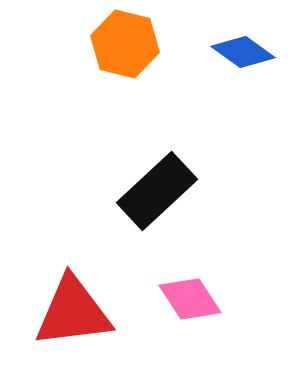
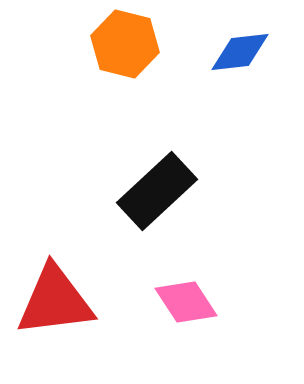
blue diamond: moved 3 px left; rotated 42 degrees counterclockwise
pink diamond: moved 4 px left, 3 px down
red triangle: moved 18 px left, 11 px up
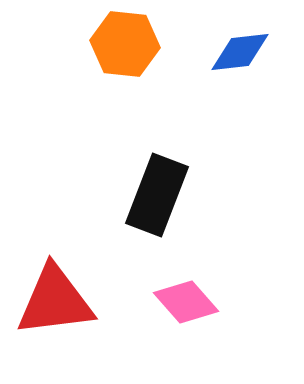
orange hexagon: rotated 8 degrees counterclockwise
black rectangle: moved 4 px down; rotated 26 degrees counterclockwise
pink diamond: rotated 8 degrees counterclockwise
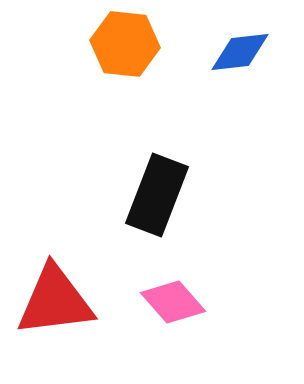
pink diamond: moved 13 px left
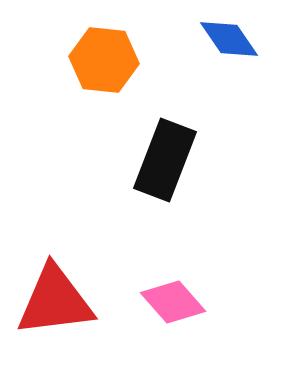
orange hexagon: moved 21 px left, 16 px down
blue diamond: moved 11 px left, 13 px up; rotated 62 degrees clockwise
black rectangle: moved 8 px right, 35 px up
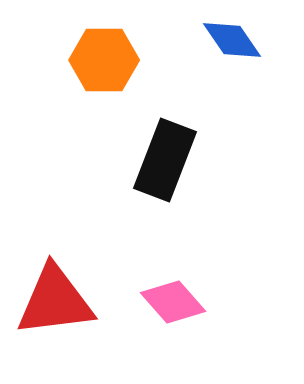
blue diamond: moved 3 px right, 1 px down
orange hexagon: rotated 6 degrees counterclockwise
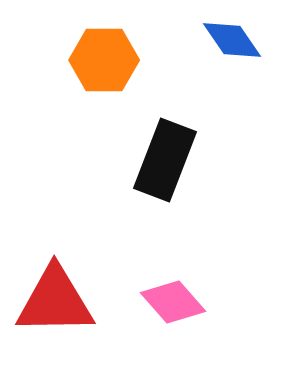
red triangle: rotated 6 degrees clockwise
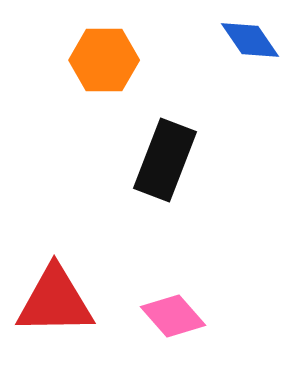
blue diamond: moved 18 px right
pink diamond: moved 14 px down
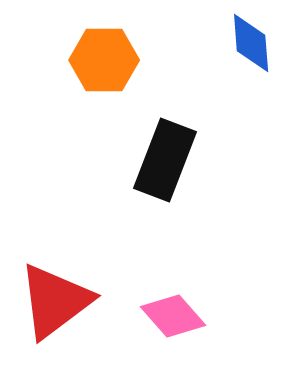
blue diamond: moved 1 px right, 3 px down; rotated 30 degrees clockwise
red triangle: rotated 36 degrees counterclockwise
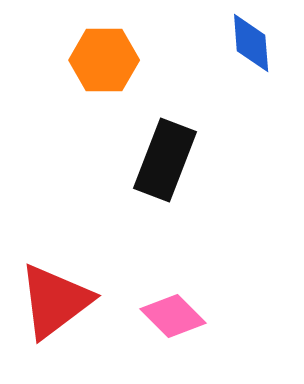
pink diamond: rotated 4 degrees counterclockwise
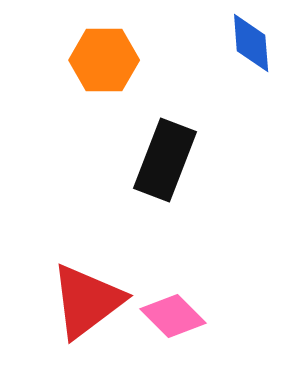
red triangle: moved 32 px right
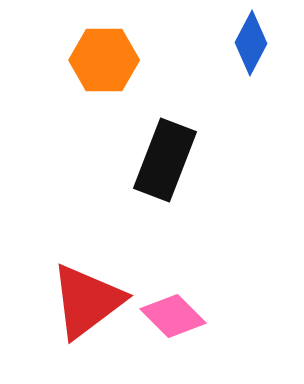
blue diamond: rotated 32 degrees clockwise
